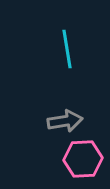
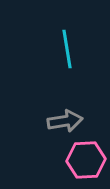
pink hexagon: moved 3 px right, 1 px down
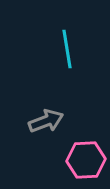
gray arrow: moved 19 px left; rotated 12 degrees counterclockwise
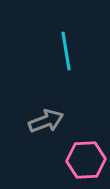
cyan line: moved 1 px left, 2 px down
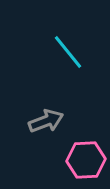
cyan line: moved 2 px right, 1 px down; rotated 30 degrees counterclockwise
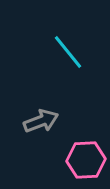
gray arrow: moved 5 px left
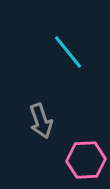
gray arrow: rotated 92 degrees clockwise
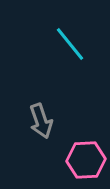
cyan line: moved 2 px right, 8 px up
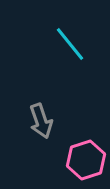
pink hexagon: rotated 15 degrees counterclockwise
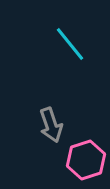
gray arrow: moved 10 px right, 4 px down
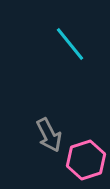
gray arrow: moved 2 px left, 10 px down; rotated 8 degrees counterclockwise
